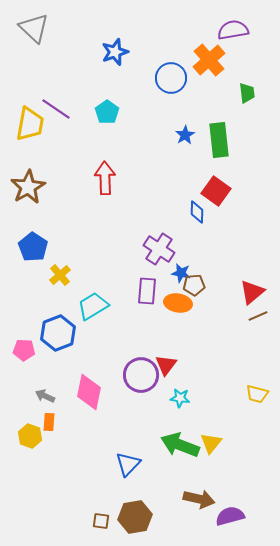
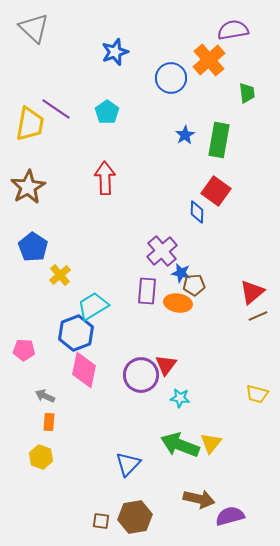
green rectangle at (219, 140): rotated 16 degrees clockwise
purple cross at (159, 249): moved 3 px right, 2 px down; rotated 16 degrees clockwise
blue hexagon at (58, 333): moved 18 px right
pink diamond at (89, 392): moved 5 px left, 22 px up
yellow hexagon at (30, 436): moved 11 px right, 21 px down
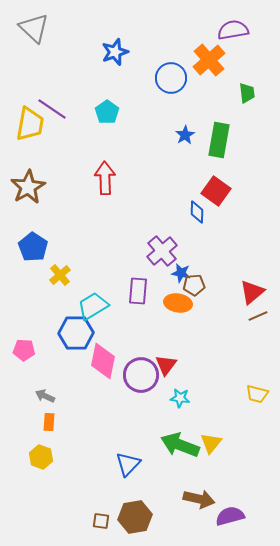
purple line at (56, 109): moved 4 px left
purple rectangle at (147, 291): moved 9 px left
blue hexagon at (76, 333): rotated 20 degrees clockwise
pink diamond at (84, 370): moved 19 px right, 9 px up
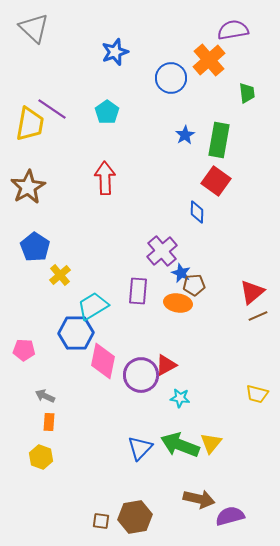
red square at (216, 191): moved 10 px up
blue pentagon at (33, 247): moved 2 px right
blue star at (181, 273): rotated 12 degrees clockwise
red triangle at (166, 365): rotated 25 degrees clockwise
blue triangle at (128, 464): moved 12 px right, 16 px up
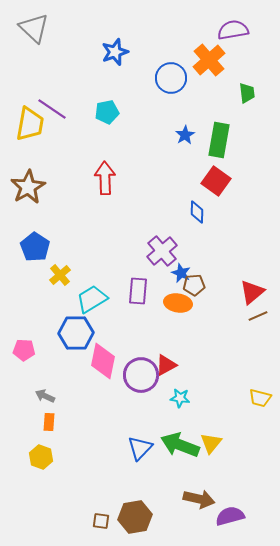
cyan pentagon at (107, 112): rotated 25 degrees clockwise
cyan trapezoid at (93, 306): moved 1 px left, 7 px up
yellow trapezoid at (257, 394): moved 3 px right, 4 px down
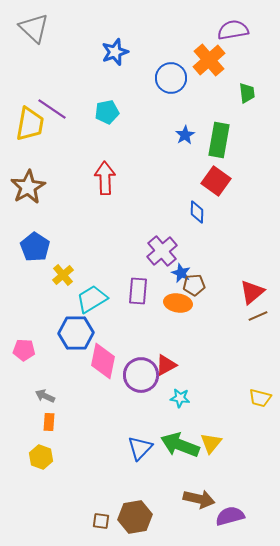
yellow cross at (60, 275): moved 3 px right
